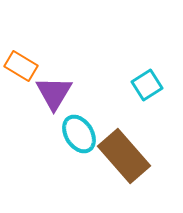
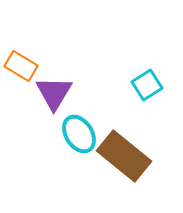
brown rectangle: rotated 10 degrees counterclockwise
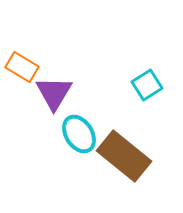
orange rectangle: moved 1 px right, 1 px down
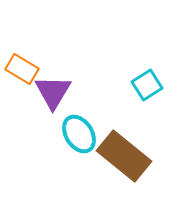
orange rectangle: moved 2 px down
purple triangle: moved 1 px left, 1 px up
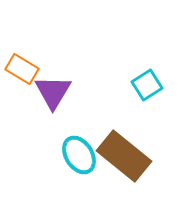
cyan ellipse: moved 21 px down
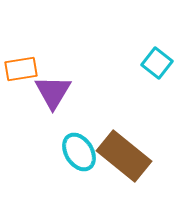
orange rectangle: moved 1 px left; rotated 40 degrees counterclockwise
cyan square: moved 10 px right, 22 px up; rotated 20 degrees counterclockwise
cyan ellipse: moved 3 px up
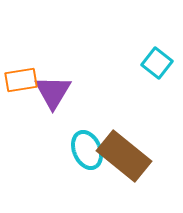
orange rectangle: moved 11 px down
cyan ellipse: moved 8 px right, 2 px up; rotated 9 degrees clockwise
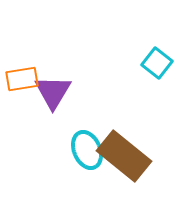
orange rectangle: moved 1 px right, 1 px up
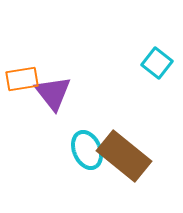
purple triangle: moved 1 px down; rotated 9 degrees counterclockwise
